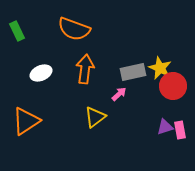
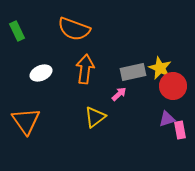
orange triangle: rotated 32 degrees counterclockwise
purple triangle: moved 2 px right, 8 px up
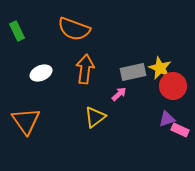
pink rectangle: rotated 54 degrees counterclockwise
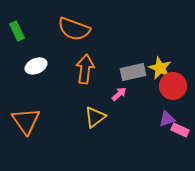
white ellipse: moved 5 px left, 7 px up
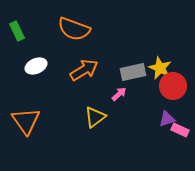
orange arrow: moved 1 px left, 1 px down; rotated 52 degrees clockwise
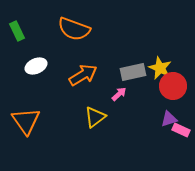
orange arrow: moved 1 px left, 5 px down
purple triangle: moved 2 px right
pink rectangle: moved 1 px right
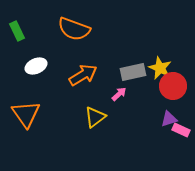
orange triangle: moved 7 px up
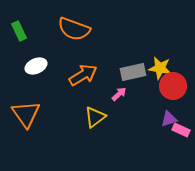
green rectangle: moved 2 px right
yellow star: rotated 15 degrees counterclockwise
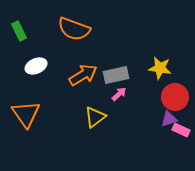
gray rectangle: moved 17 px left, 3 px down
red circle: moved 2 px right, 11 px down
